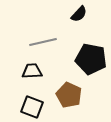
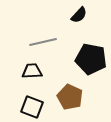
black semicircle: moved 1 px down
brown pentagon: moved 1 px right, 2 px down
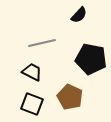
gray line: moved 1 px left, 1 px down
black trapezoid: moved 1 px down; rotated 30 degrees clockwise
black square: moved 3 px up
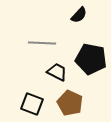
gray line: rotated 16 degrees clockwise
black trapezoid: moved 25 px right
brown pentagon: moved 6 px down
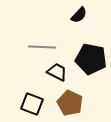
gray line: moved 4 px down
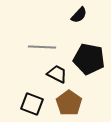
black pentagon: moved 2 px left
black trapezoid: moved 2 px down
brown pentagon: moved 1 px left; rotated 10 degrees clockwise
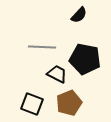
black pentagon: moved 4 px left
brown pentagon: rotated 15 degrees clockwise
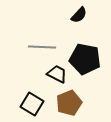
black square: rotated 10 degrees clockwise
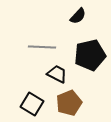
black semicircle: moved 1 px left, 1 px down
black pentagon: moved 5 px right, 4 px up; rotated 24 degrees counterclockwise
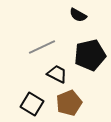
black semicircle: moved 1 px up; rotated 78 degrees clockwise
gray line: rotated 28 degrees counterclockwise
